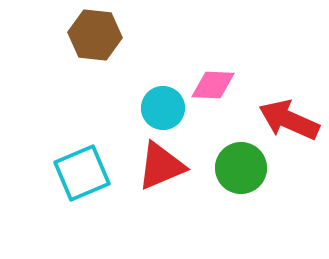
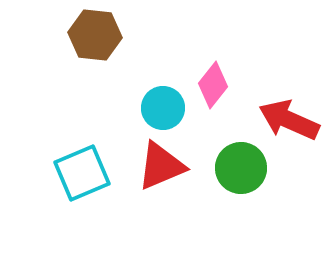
pink diamond: rotated 54 degrees counterclockwise
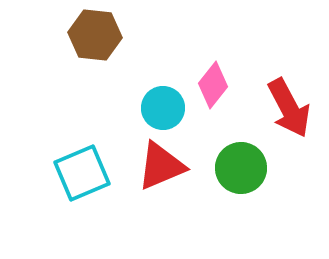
red arrow: moved 12 px up; rotated 142 degrees counterclockwise
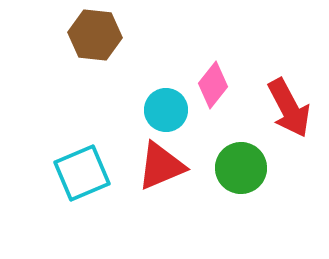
cyan circle: moved 3 px right, 2 px down
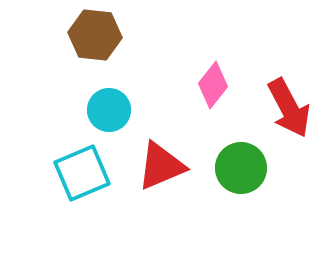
cyan circle: moved 57 px left
